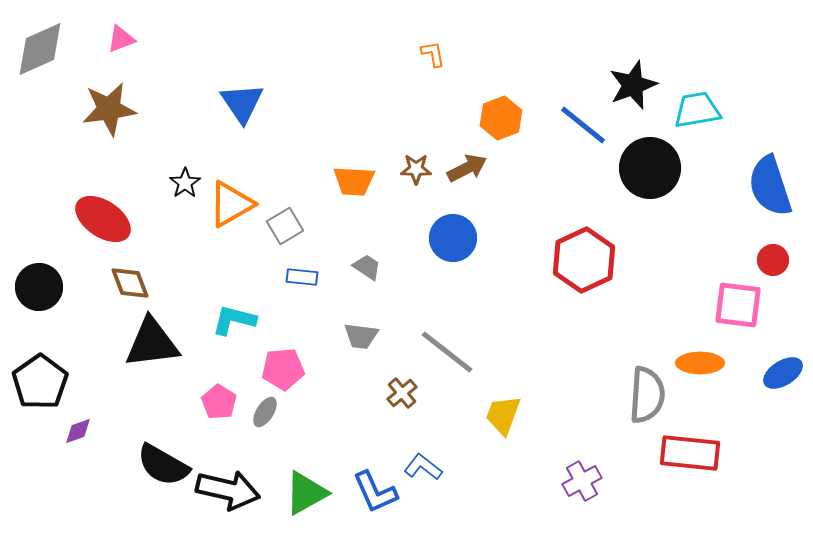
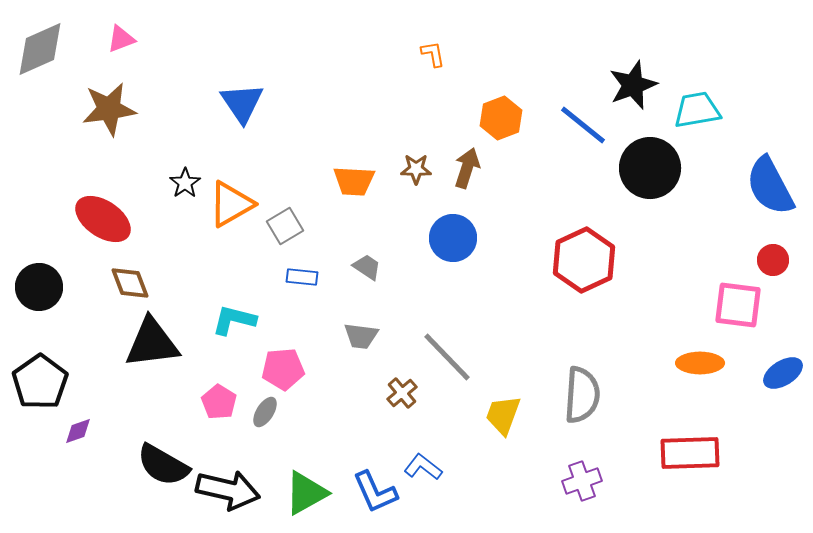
brown arrow at (467, 168): rotated 45 degrees counterclockwise
blue semicircle at (770, 186): rotated 10 degrees counterclockwise
gray line at (447, 352): moved 5 px down; rotated 8 degrees clockwise
gray semicircle at (647, 395): moved 65 px left
red rectangle at (690, 453): rotated 8 degrees counterclockwise
purple cross at (582, 481): rotated 9 degrees clockwise
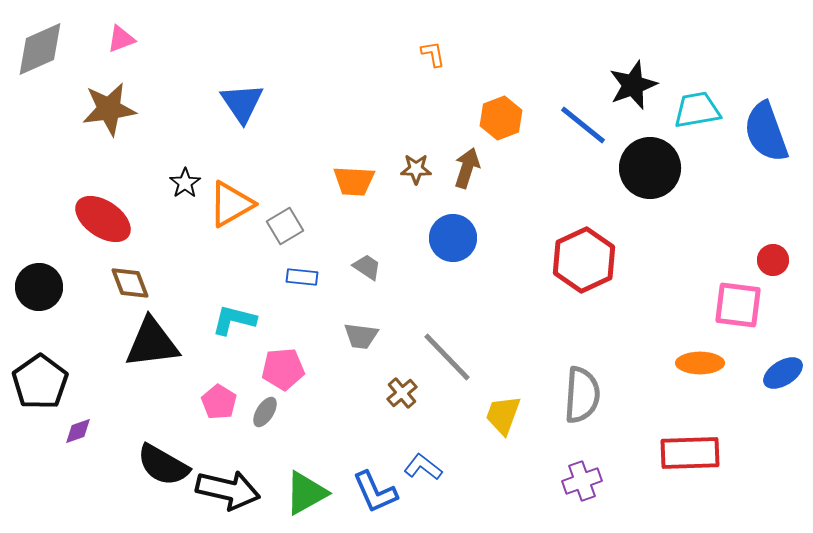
blue semicircle at (770, 186): moved 4 px left, 54 px up; rotated 8 degrees clockwise
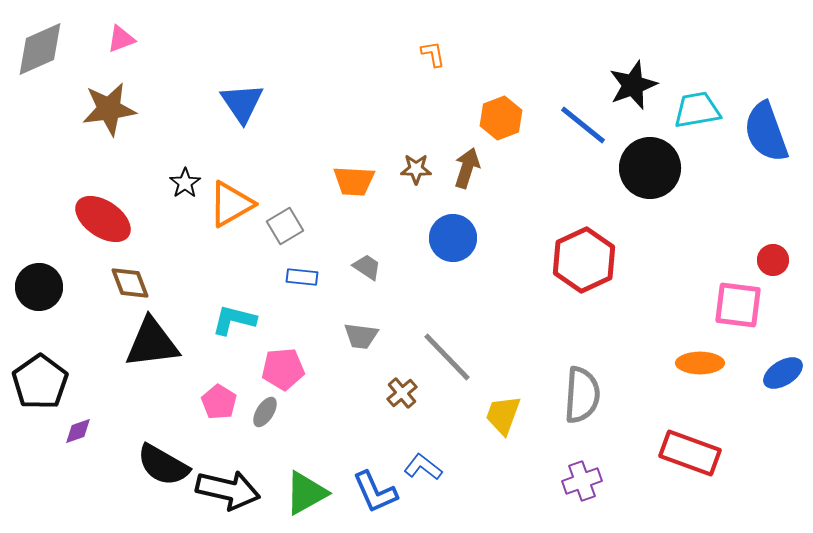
red rectangle at (690, 453): rotated 22 degrees clockwise
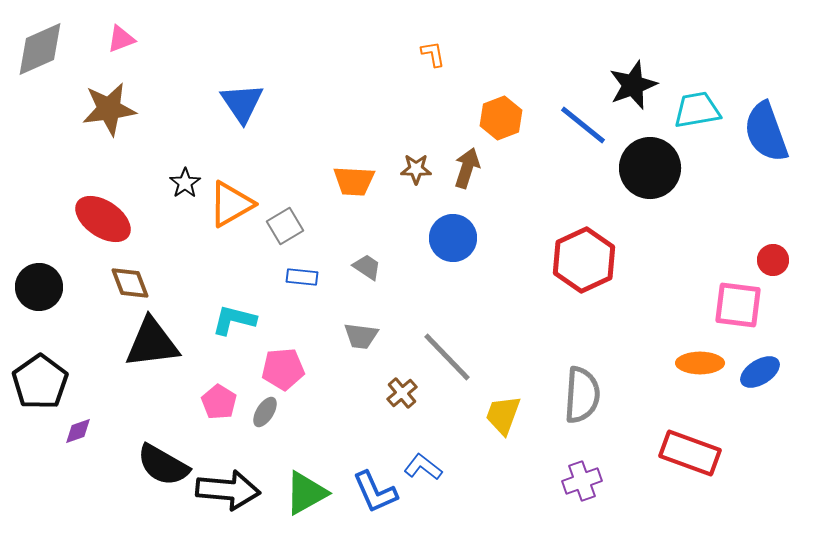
blue ellipse at (783, 373): moved 23 px left, 1 px up
black arrow at (228, 490): rotated 8 degrees counterclockwise
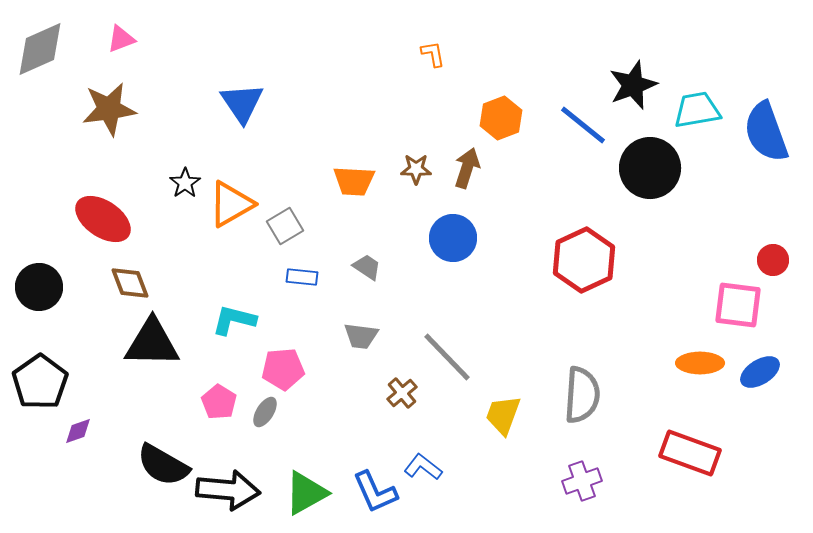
black triangle at (152, 343): rotated 8 degrees clockwise
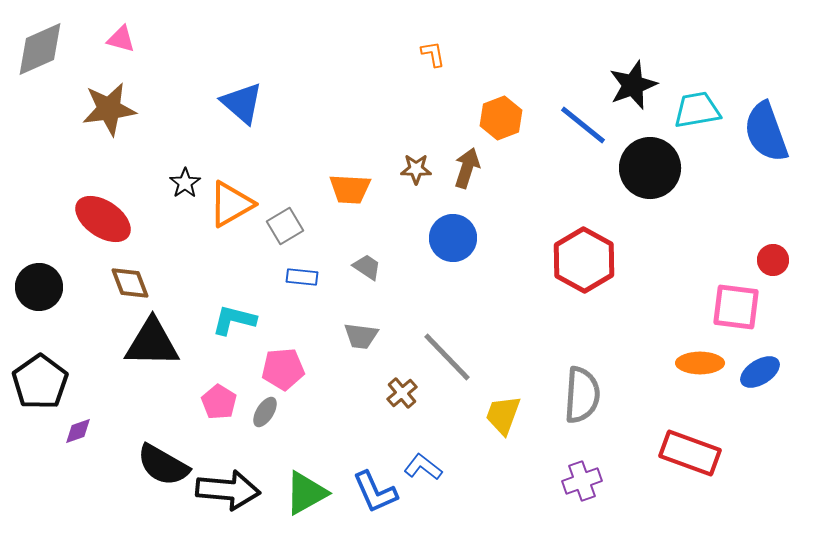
pink triangle at (121, 39): rotated 36 degrees clockwise
blue triangle at (242, 103): rotated 15 degrees counterclockwise
orange trapezoid at (354, 181): moved 4 px left, 8 px down
red hexagon at (584, 260): rotated 6 degrees counterclockwise
pink square at (738, 305): moved 2 px left, 2 px down
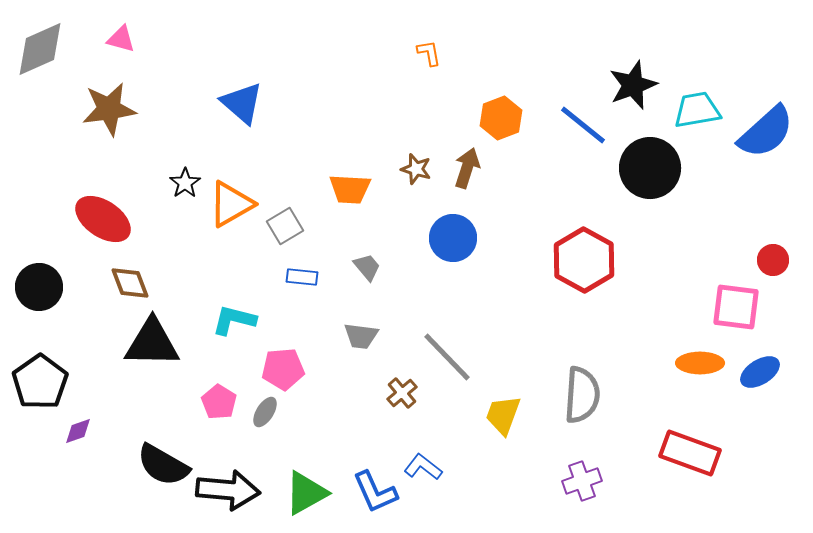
orange L-shape at (433, 54): moved 4 px left, 1 px up
blue semicircle at (766, 132): rotated 112 degrees counterclockwise
brown star at (416, 169): rotated 16 degrees clockwise
gray trapezoid at (367, 267): rotated 16 degrees clockwise
